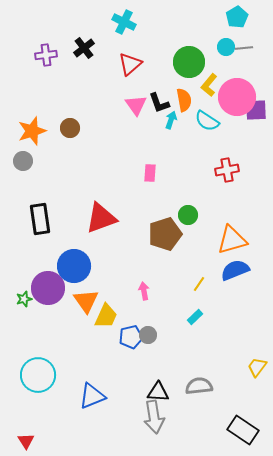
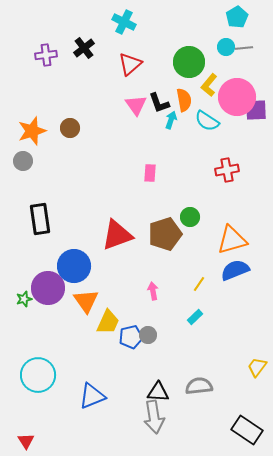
green circle at (188, 215): moved 2 px right, 2 px down
red triangle at (101, 218): moved 16 px right, 17 px down
pink arrow at (144, 291): moved 9 px right
yellow trapezoid at (106, 316): moved 2 px right, 6 px down
black rectangle at (243, 430): moved 4 px right
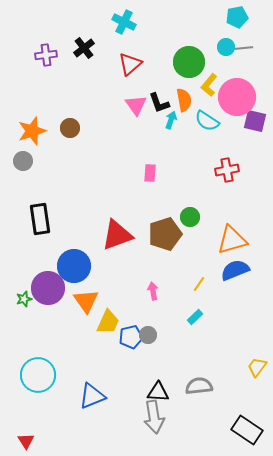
cyan pentagon at (237, 17): rotated 20 degrees clockwise
purple square at (256, 110): moved 1 px left, 11 px down; rotated 15 degrees clockwise
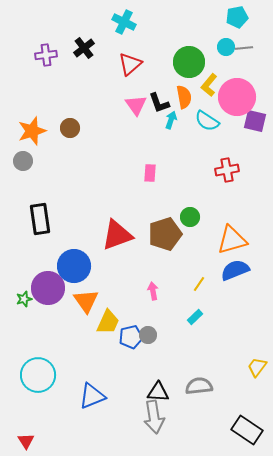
orange semicircle at (184, 100): moved 3 px up
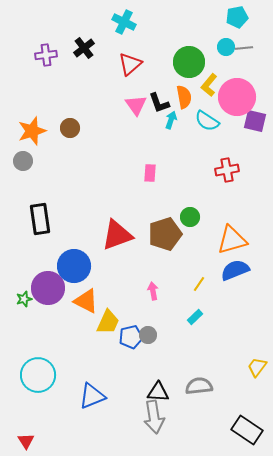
orange triangle at (86, 301): rotated 28 degrees counterclockwise
